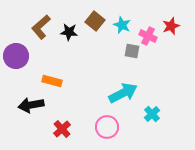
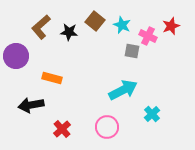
orange rectangle: moved 3 px up
cyan arrow: moved 3 px up
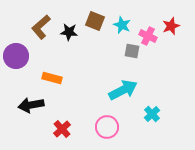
brown square: rotated 18 degrees counterclockwise
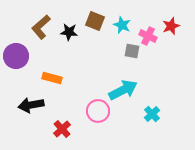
pink circle: moved 9 px left, 16 px up
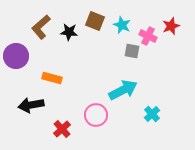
pink circle: moved 2 px left, 4 px down
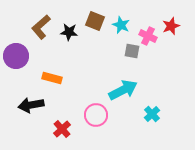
cyan star: moved 1 px left
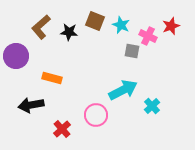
cyan cross: moved 8 px up
